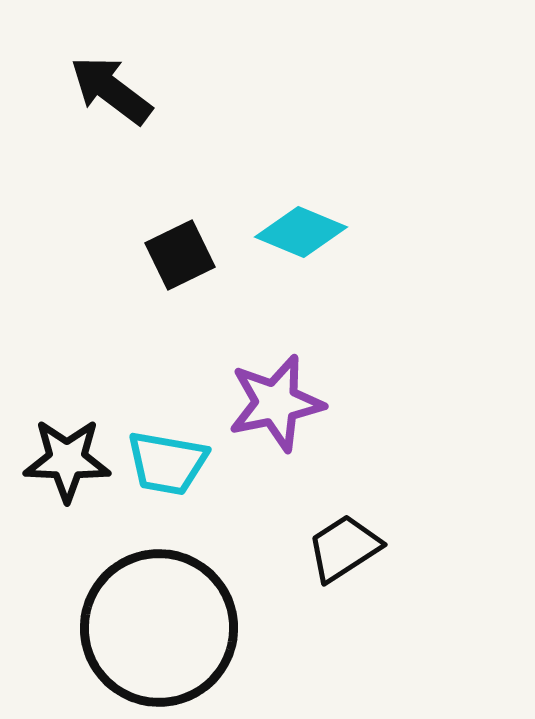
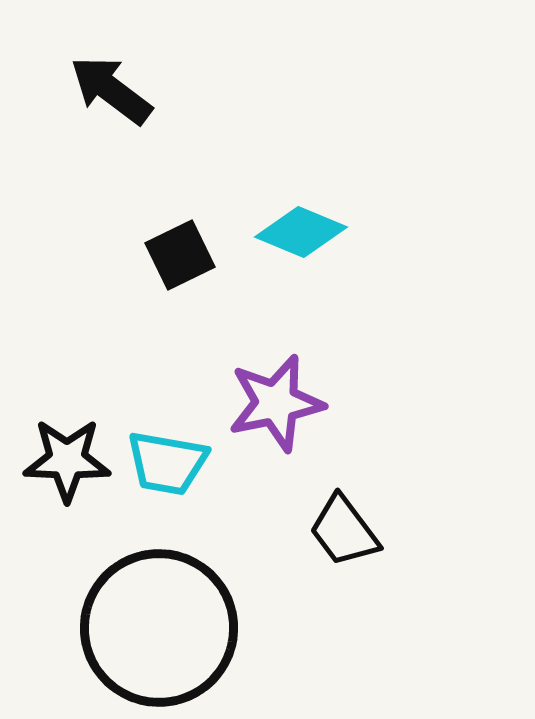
black trapezoid: moved 17 px up; rotated 94 degrees counterclockwise
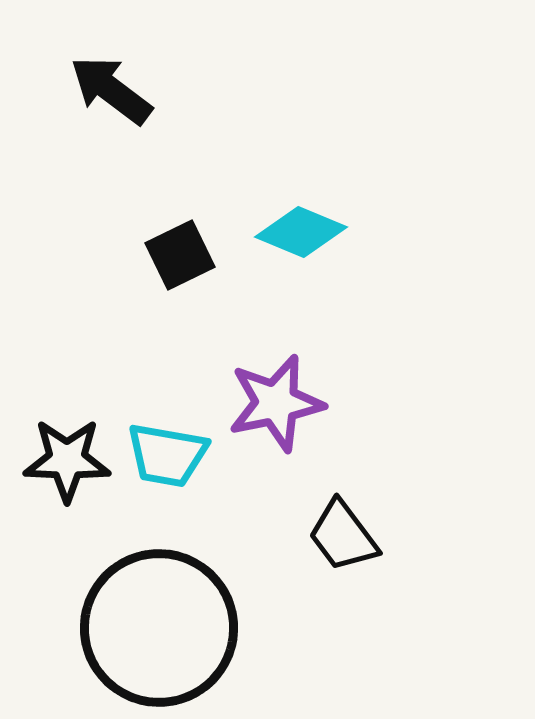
cyan trapezoid: moved 8 px up
black trapezoid: moved 1 px left, 5 px down
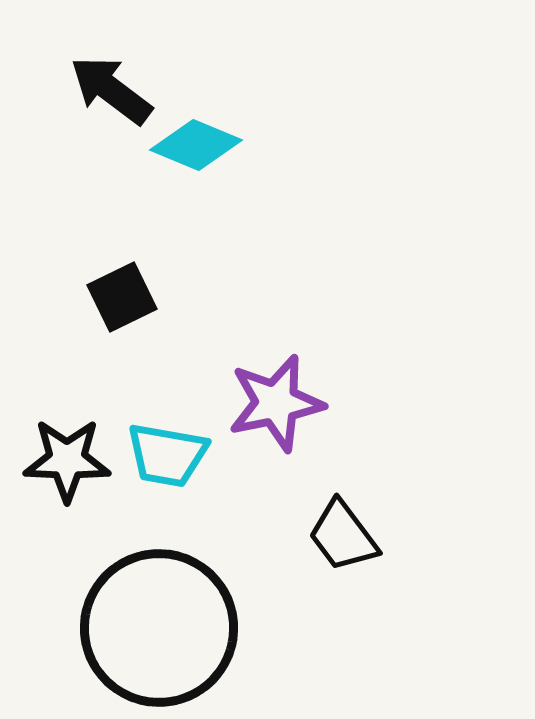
cyan diamond: moved 105 px left, 87 px up
black square: moved 58 px left, 42 px down
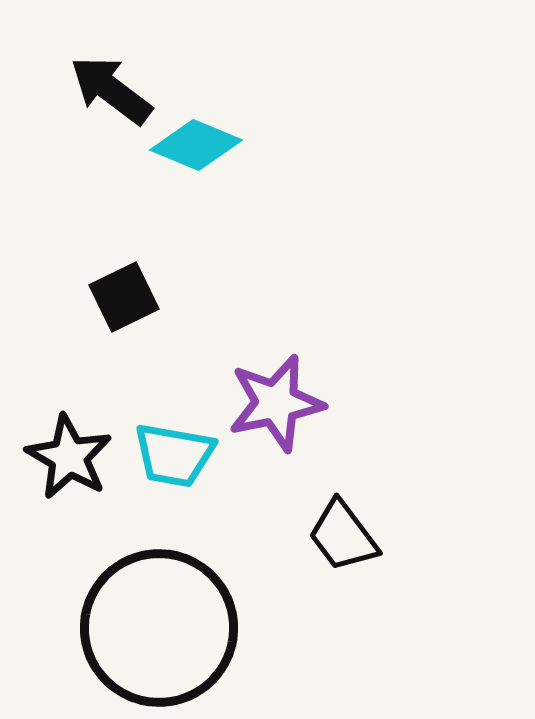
black square: moved 2 px right
cyan trapezoid: moved 7 px right
black star: moved 2 px right, 3 px up; rotated 28 degrees clockwise
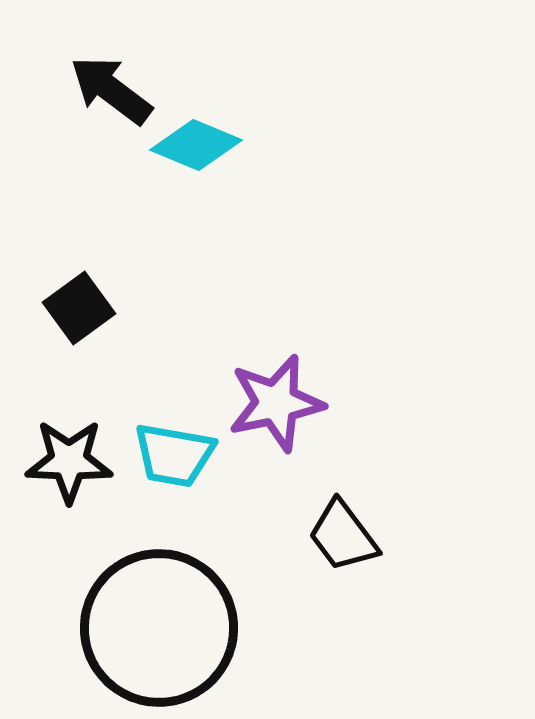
black square: moved 45 px left, 11 px down; rotated 10 degrees counterclockwise
black star: moved 4 px down; rotated 28 degrees counterclockwise
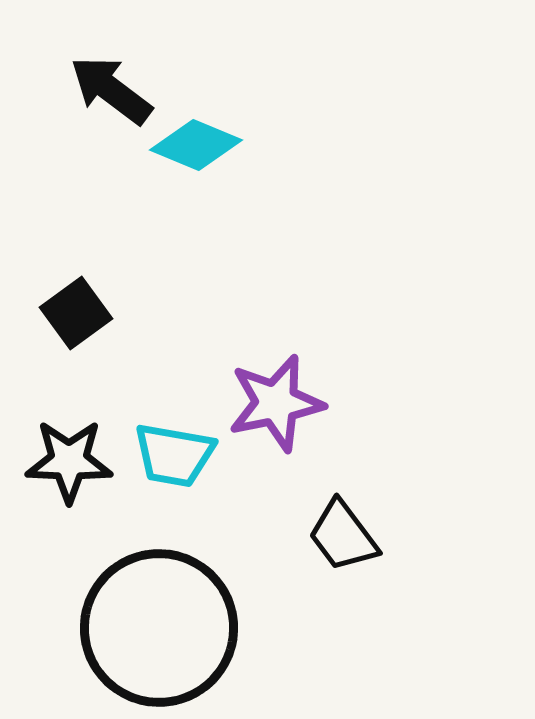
black square: moved 3 px left, 5 px down
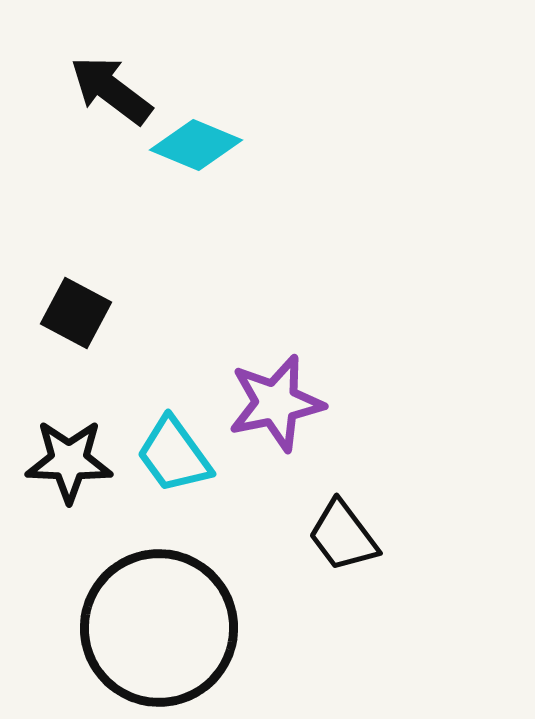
black square: rotated 26 degrees counterclockwise
cyan trapezoid: rotated 44 degrees clockwise
